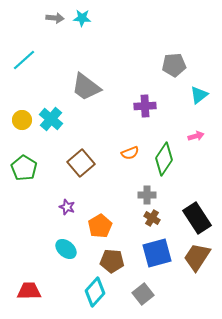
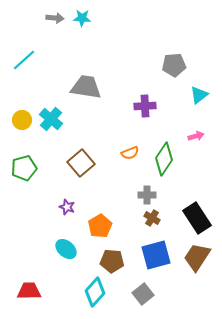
gray trapezoid: rotated 152 degrees clockwise
green pentagon: rotated 25 degrees clockwise
blue square: moved 1 px left, 2 px down
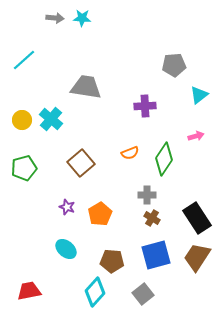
orange pentagon: moved 12 px up
red trapezoid: rotated 10 degrees counterclockwise
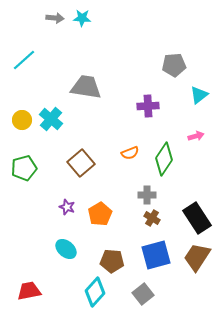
purple cross: moved 3 px right
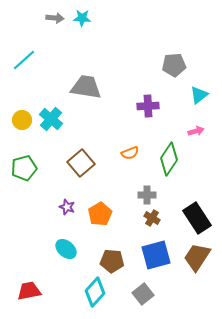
pink arrow: moved 5 px up
green diamond: moved 5 px right
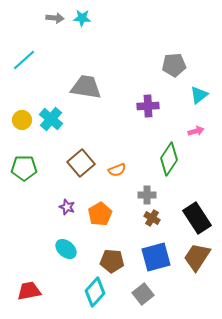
orange semicircle: moved 13 px left, 17 px down
green pentagon: rotated 15 degrees clockwise
blue square: moved 2 px down
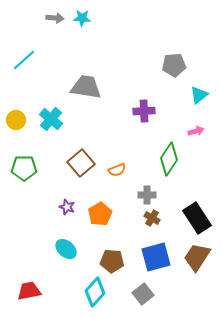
purple cross: moved 4 px left, 5 px down
yellow circle: moved 6 px left
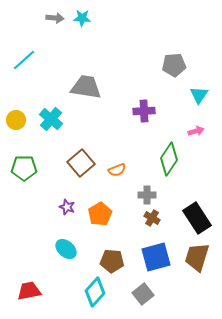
cyan triangle: rotated 18 degrees counterclockwise
brown trapezoid: rotated 16 degrees counterclockwise
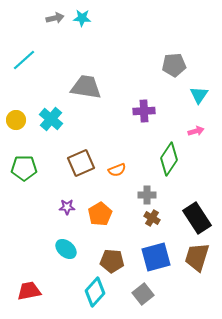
gray arrow: rotated 18 degrees counterclockwise
brown square: rotated 16 degrees clockwise
purple star: rotated 21 degrees counterclockwise
